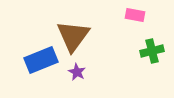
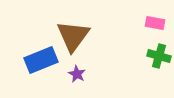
pink rectangle: moved 20 px right, 8 px down
green cross: moved 7 px right, 5 px down; rotated 30 degrees clockwise
purple star: moved 2 px down
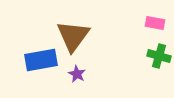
blue rectangle: rotated 12 degrees clockwise
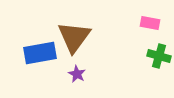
pink rectangle: moved 5 px left
brown triangle: moved 1 px right, 1 px down
blue rectangle: moved 1 px left, 7 px up
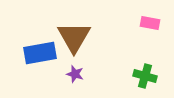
brown triangle: rotated 6 degrees counterclockwise
green cross: moved 14 px left, 20 px down
purple star: moved 2 px left; rotated 12 degrees counterclockwise
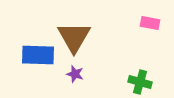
blue rectangle: moved 2 px left, 2 px down; rotated 12 degrees clockwise
green cross: moved 5 px left, 6 px down
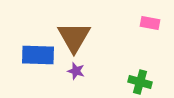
purple star: moved 1 px right, 3 px up
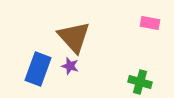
brown triangle: rotated 12 degrees counterclockwise
blue rectangle: moved 14 px down; rotated 72 degrees counterclockwise
purple star: moved 6 px left, 5 px up
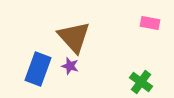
green cross: moved 1 px right; rotated 20 degrees clockwise
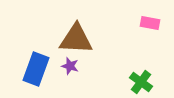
brown triangle: moved 2 px right, 2 px down; rotated 45 degrees counterclockwise
blue rectangle: moved 2 px left
